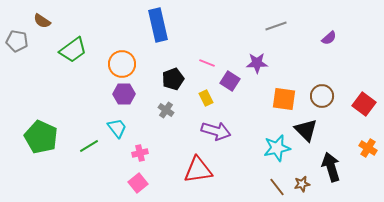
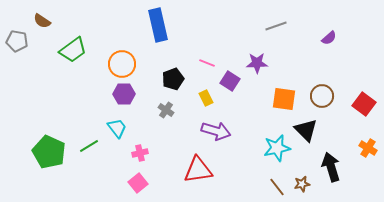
green pentagon: moved 8 px right, 15 px down
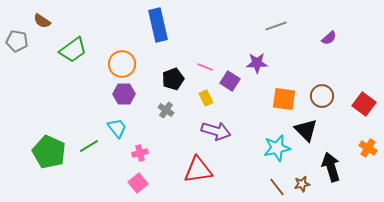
pink line: moved 2 px left, 4 px down
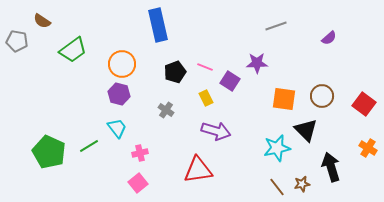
black pentagon: moved 2 px right, 7 px up
purple hexagon: moved 5 px left; rotated 15 degrees clockwise
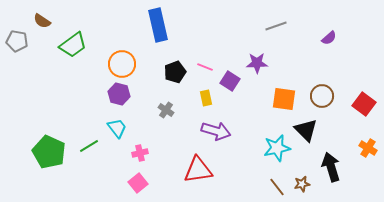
green trapezoid: moved 5 px up
yellow rectangle: rotated 14 degrees clockwise
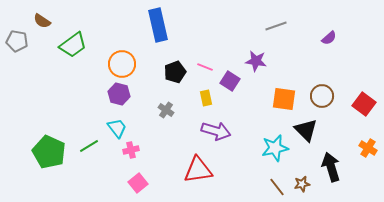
purple star: moved 1 px left, 2 px up; rotated 10 degrees clockwise
cyan star: moved 2 px left
pink cross: moved 9 px left, 3 px up
